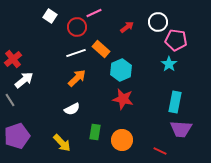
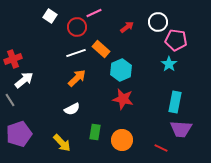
red cross: rotated 18 degrees clockwise
purple pentagon: moved 2 px right, 2 px up
red line: moved 1 px right, 3 px up
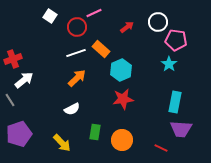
red star: rotated 20 degrees counterclockwise
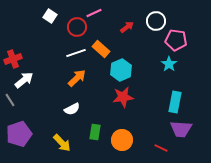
white circle: moved 2 px left, 1 px up
red star: moved 2 px up
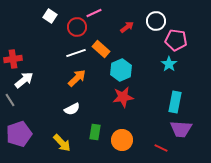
red cross: rotated 12 degrees clockwise
